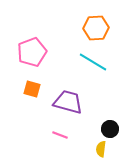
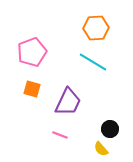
purple trapezoid: rotated 100 degrees clockwise
yellow semicircle: rotated 49 degrees counterclockwise
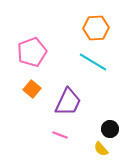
orange square: rotated 24 degrees clockwise
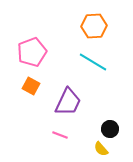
orange hexagon: moved 2 px left, 2 px up
orange square: moved 1 px left, 3 px up; rotated 12 degrees counterclockwise
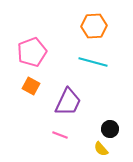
cyan line: rotated 16 degrees counterclockwise
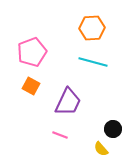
orange hexagon: moved 2 px left, 2 px down
black circle: moved 3 px right
